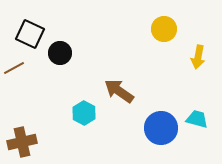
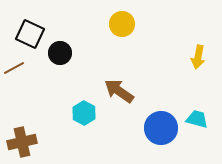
yellow circle: moved 42 px left, 5 px up
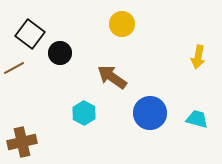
black square: rotated 12 degrees clockwise
brown arrow: moved 7 px left, 14 px up
blue circle: moved 11 px left, 15 px up
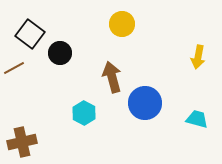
brown arrow: rotated 40 degrees clockwise
blue circle: moved 5 px left, 10 px up
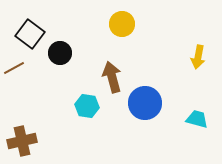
cyan hexagon: moved 3 px right, 7 px up; rotated 20 degrees counterclockwise
brown cross: moved 1 px up
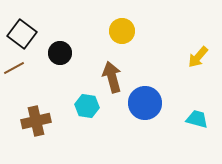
yellow circle: moved 7 px down
black square: moved 8 px left
yellow arrow: rotated 30 degrees clockwise
brown cross: moved 14 px right, 20 px up
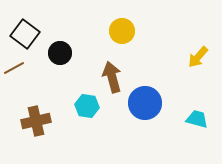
black square: moved 3 px right
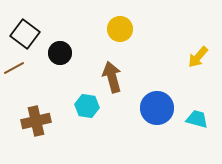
yellow circle: moved 2 px left, 2 px up
blue circle: moved 12 px right, 5 px down
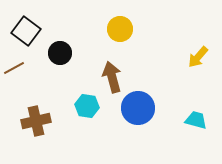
black square: moved 1 px right, 3 px up
blue circle: moved 19 px left
cyan trapezoid: moved 1 px left, 1 px down
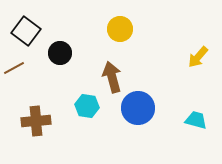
brown cross: rotated 8 degrees clockwise
